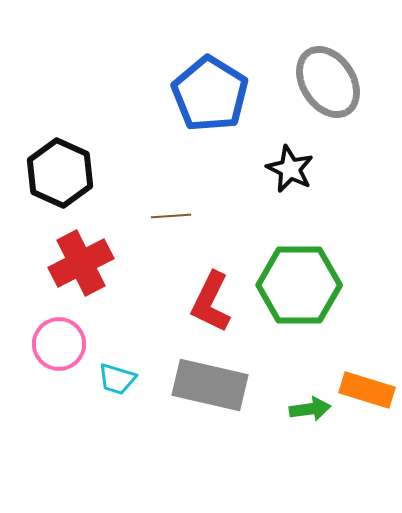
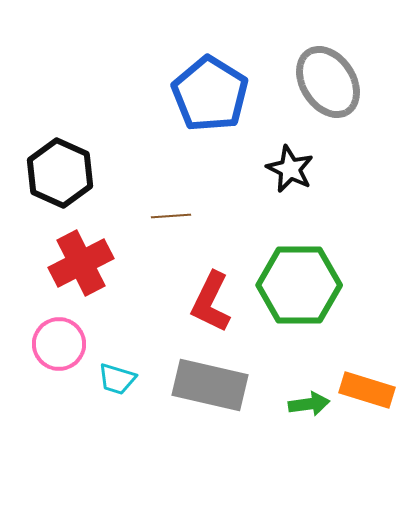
green arrow: moved 1 px left, 5 px up
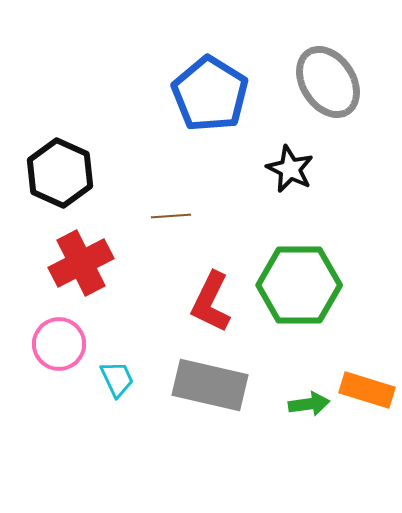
cyan trapezoid: rotated 132 degrees counterclockwise
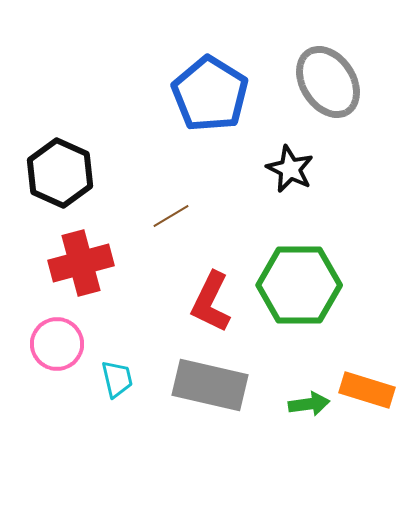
brown line: rotated 27 degrees counterclockwise
red cross: rotated 12 degrees clockwise
pink circle: moved 2 px left
cyan trapezoid: rotated 12 degrees clockwise
